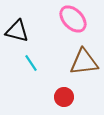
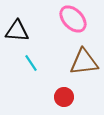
black triangle: rotated 10 degrees counterclockwise
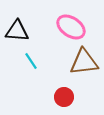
pink ellipse: moved 2 px left, 8 px down; rotated 12 degrees counterclockwise
cyan line: moved 2 px up
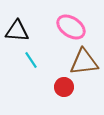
cyan line: moved 1 px up
red circle: moved 10 px up
